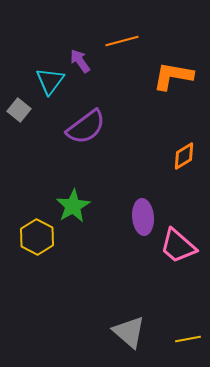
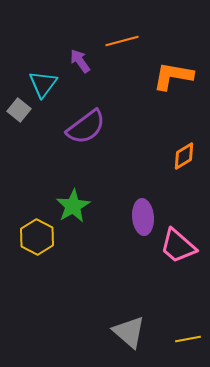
cyan triangle: moved 7 px left, 3 px down
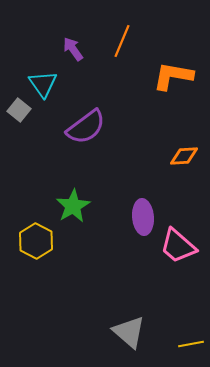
orange line: rotated 52 degrees counterclockwise
purple arrow: moved 7 px left, 12 px up
cyan triangle: rotated 12 degrees counterclockwise
orange diamond: rotated 28 degrees clockwise
yellow hexagon: moved 1 px left, 4 px down
yellow line: moved 3 px right, 5 px down
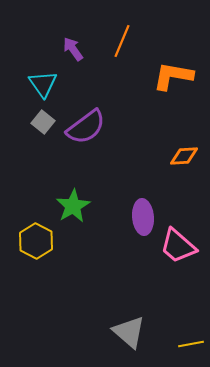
gray square: moved 24 px right, 12 px down
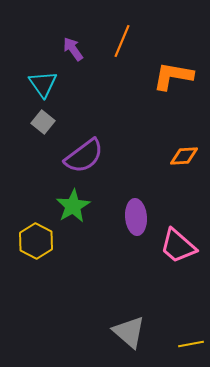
purple semicircle: moved 2 px left, 29 px down
purple ellipse: moved 7 px left
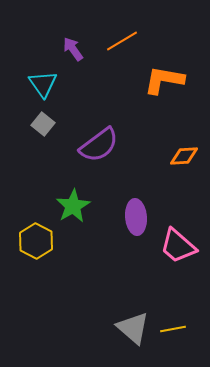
orange line: rotated 36 degrees clockwise
orange L-shape: moved 9 px left, 4 px down
gray square: moved 2 px down
purple semicircle: moved 15 px right, 11 px up
gray triangle: moved 4 px right, 4 px up
yellow line: moved 18 px left, 15 px up
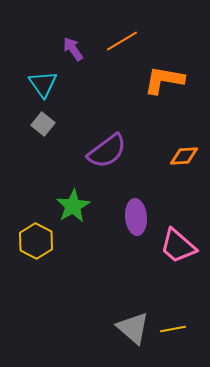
purple semicircle: moved 8 px right, 6 px down
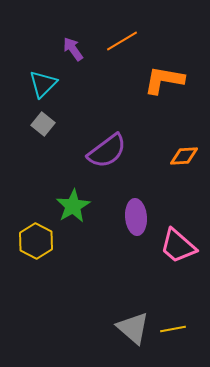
cyan triangle: rotated 20 degrees clockwise
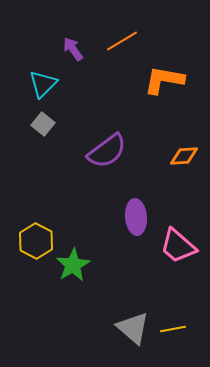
green star: moved 59 px down
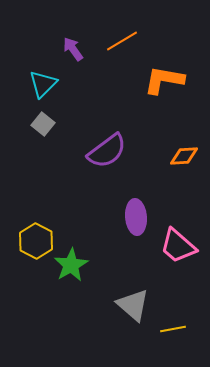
green star: moved 2 px left
gray triangle: moved 23 px up
